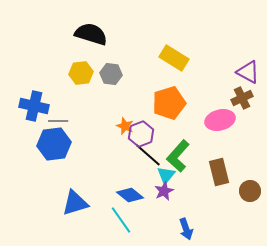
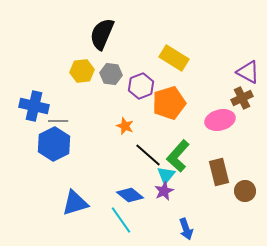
black semicircle: moved 11 px right; rotated 84 degrees counterclockwise
yellow hexagon: moved 1 px right, 2 px up
purple hexagon: moved 48 px up
blue hexagon: rotated 20 degrees counterclockwise
brown circle: moved 5 px left
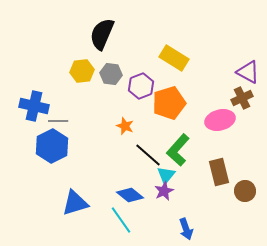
blue hexagon: moved 2 px left, 2 px down
green L-shape: moved 6 px up
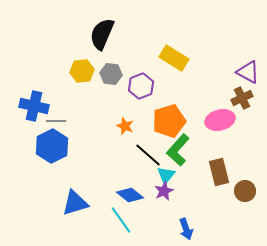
orange pentagon: moved 18 px down
gray line: moved 2 px left
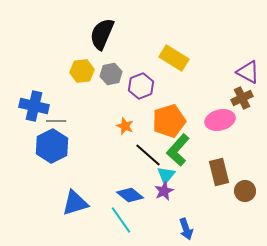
gray hexagon: rotated 20 degrees counterclockwise
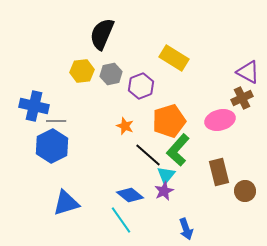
blue triangle: moved 9 px left
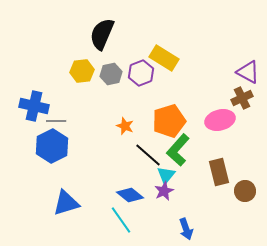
yellow rectangle: moved 10 px left
purple hexagon: moved 13 px up
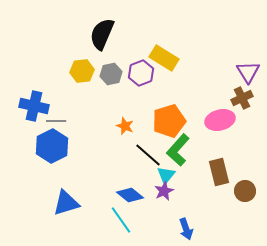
purple triangle: rotated 30 degrees clockwise
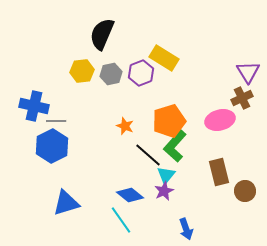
green L-shape: moved 3 px left, 4 px up
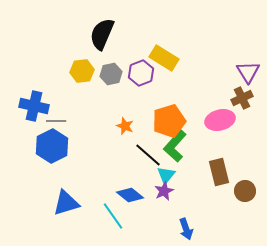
cyan line: moved 8 px left, 4 px up
